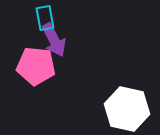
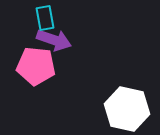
purple arrow: rotated 44 degrees counterclockwise
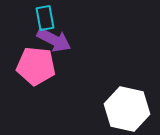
purple arrow: rotated 8 degrees clockwise
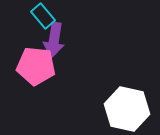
cyan rectangle: moved 2 px left, 2 px up; rotated 30 degrees counterclockwise
purple arrow: rotated 72 degrees clockwise
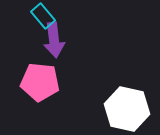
purple arrow: rotated 16 degrees counterclockwise
pink pentagon: moved 4 px right, 16 px down
